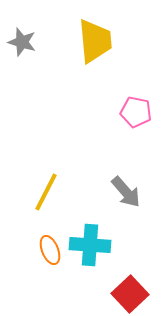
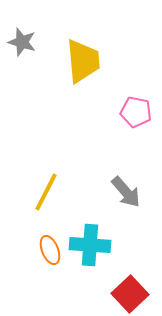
yellow trapezoid: moved 12 px left, 20 px down
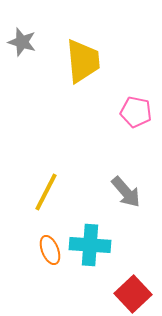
red square: moved 3 px right
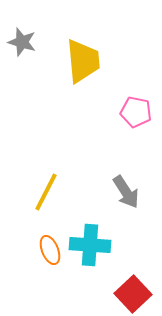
gray arrow: rotated 8 degrees clockwise
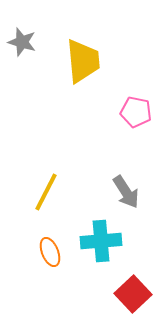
cyan cross: moved 11 px right, 4 px up; rotated 9 degrees counterclockwise
orange ellipse: moved 2 px down
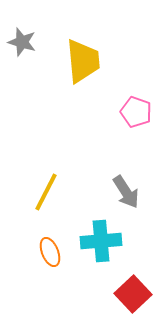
pink pentagon: rotated 8 degrees clockwise
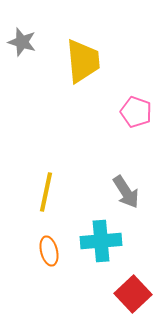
yellow line: rotated 15 degrees counterclockwise
orange ellipse: moved 1 px left, 1 px up; rotated 8 degrees clockwise
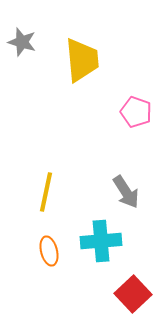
yellow trapezoid: moved 1 px left, 1 px up
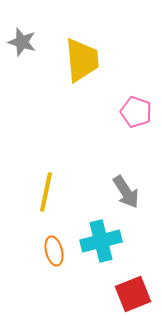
cyan cross: rotated 9 degrees counterclockwise
orange ellipse: moved 5 px right
red square: rotated 21 degrees clockwise
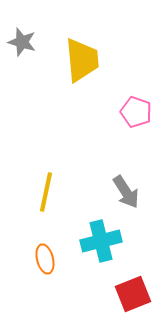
orange ellipse: moved 9 px left, 8 px down
